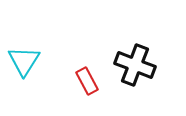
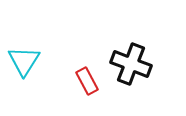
black cross: moved 4 px left, 1 px up
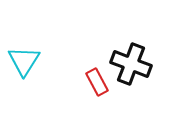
red rectangle: moved 10 px right, 1 px down
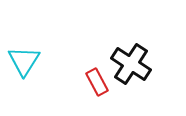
black cross: rotated 12 degrees clockwise
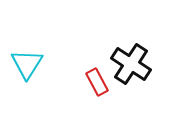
cyan triangle: moved 3 px right, 3 px down
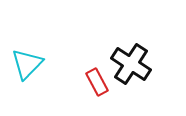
cyan triangle: rotated 12 degrees clockwise
